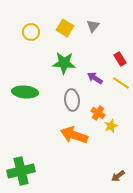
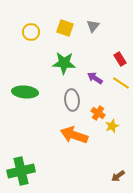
yellow square: rotated 12 degrees counterclockwise
yellow star: moved 1 px right
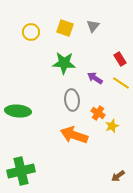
green ellipse: moved 7 px left, 19 px down
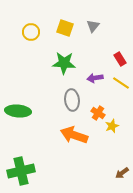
purple arrow: rotated 42 degrees counterclockwise
brown arrow: moved 4 px right, 3 px up
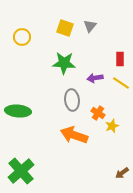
gray triangle: moved 3 px left
yellow circle: moved 9 px left, 5 px down
red rectangle: rotated 32 degrees clockwise
green cross: rotated 28 degrees counterclockwise
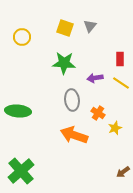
yellow star: moved 3 px right, 2 px down
brown arrow: moved 1 px right, 1 px up
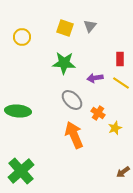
gray ellipse: rotated 40 degrees counterclockwise
orange arrow: rotated 48 degrees clockwise
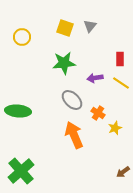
green star: rotated 10 degrees counterclockwise
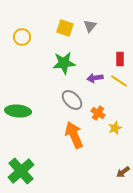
yellow line: moved 2 px left, 2 px up
